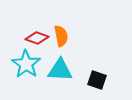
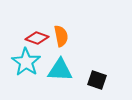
cyan star: moved 2 px up
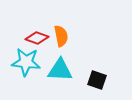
cyan star: rotated 28 degrees counterclockwise
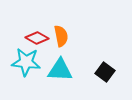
red diamond: rotated 10 degrees clockwise
black square: moved 8 px right, 8 px up; rotated 18 degrees clockwise
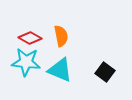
red diamond: moved 7 px left
cyan triangle: rotated 20 degrees clockwise
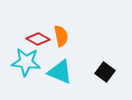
red diamond: moved 8 px right, 1 px down
cyan triangle: moved 2 px down
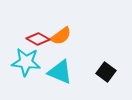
orange semicircle: rotated 65 degrees clockwise
black square: moved 1 px right
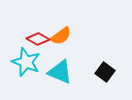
cyan star: rotated 16 degrees clockwise
black square: moved 1 px left
